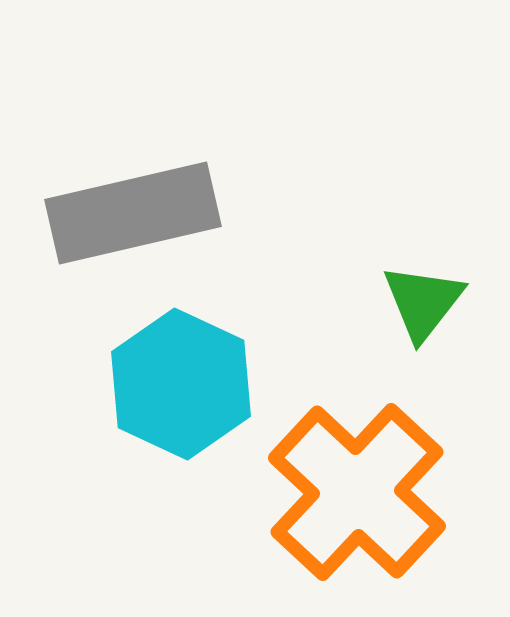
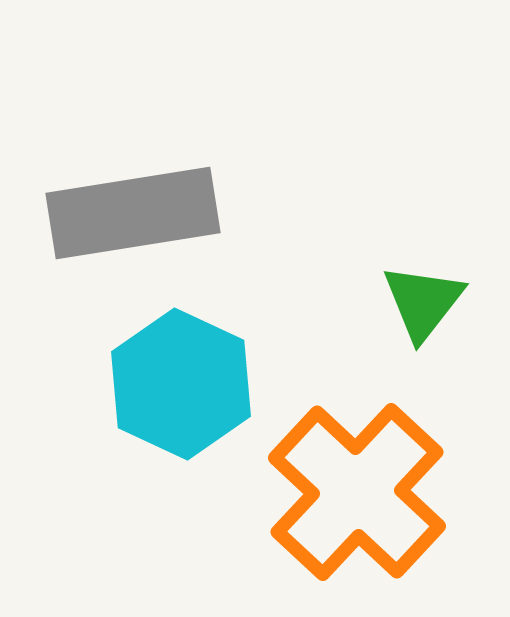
gray rectangle: rotated 4 degrees clockwise
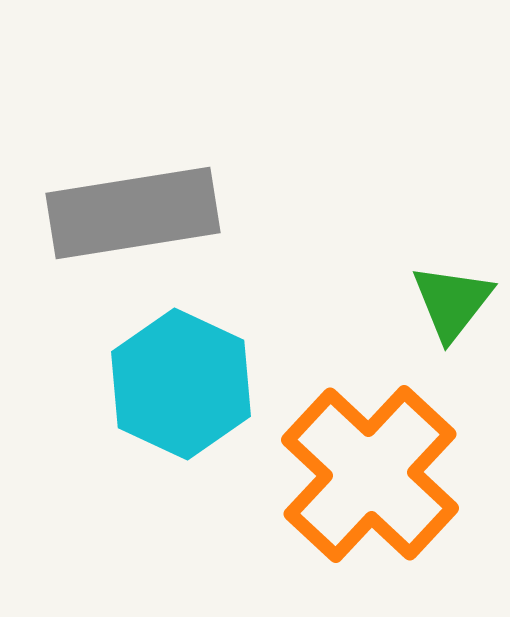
green triangle: moved 29 px right
orange cross: moved 13 px right, 18 px up
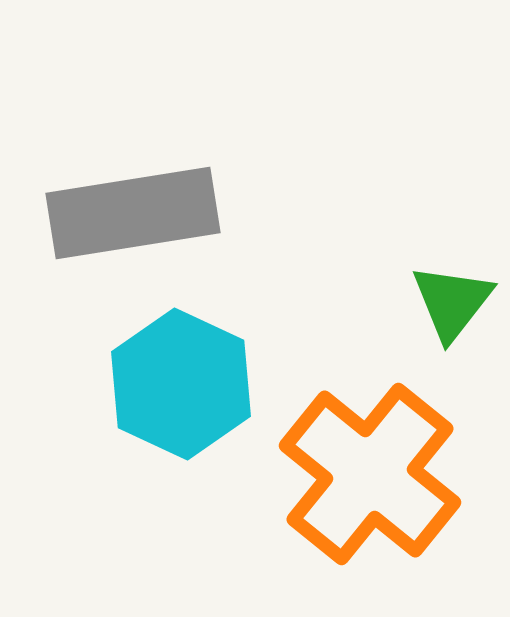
orange cross: rotated 4 degrees counterclockwise
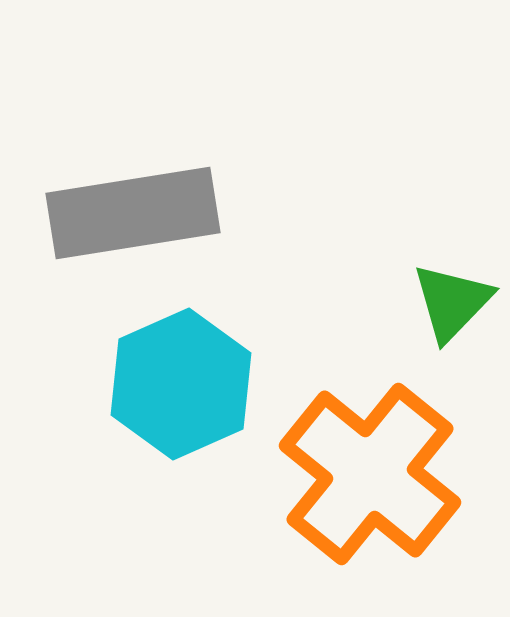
green triangle: rotated 6 degrees clockwise
cyan hexagon: rotated 11 degrees clockwise
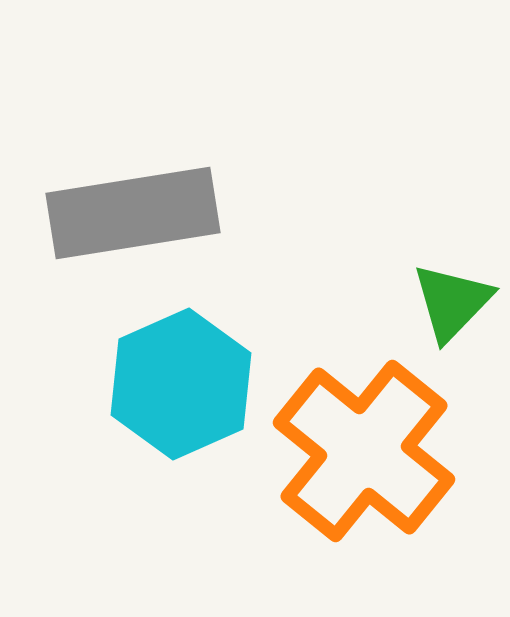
orange cross: moved 6 px left, 23 px up
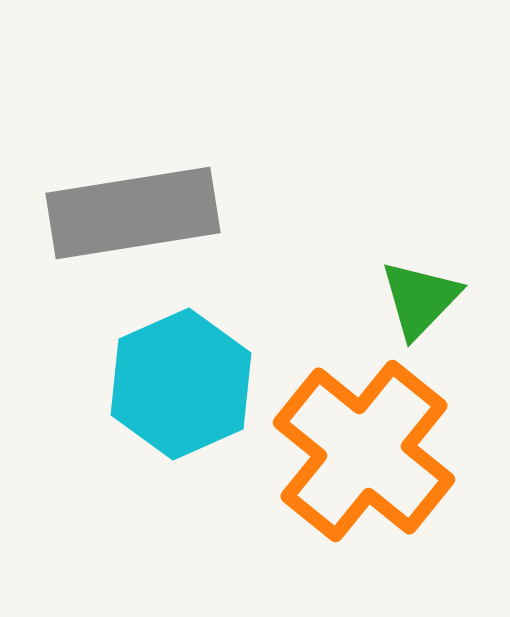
green triangle: moved 32 px left, 3 px up
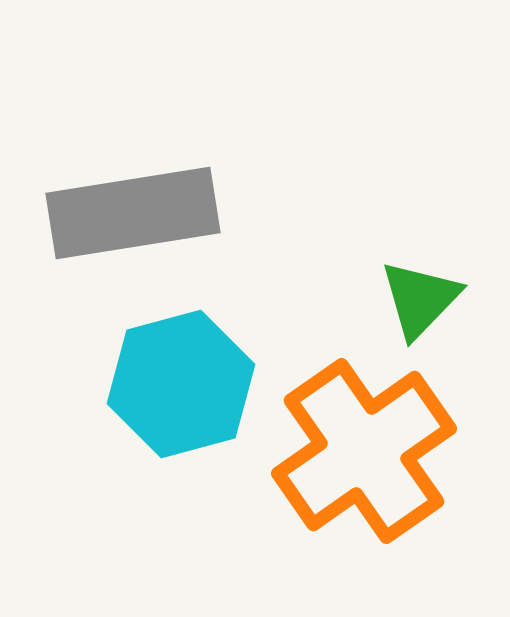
cyan hexagon: rotated 9 degrees clockwise
orange cross: rotated 16 degrees clockwise
